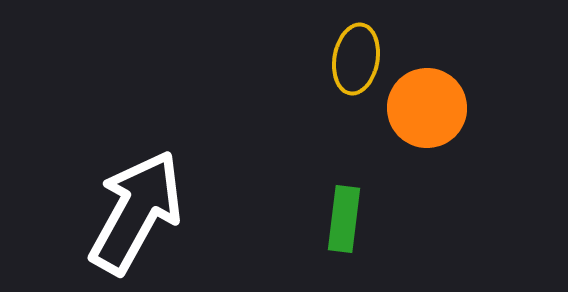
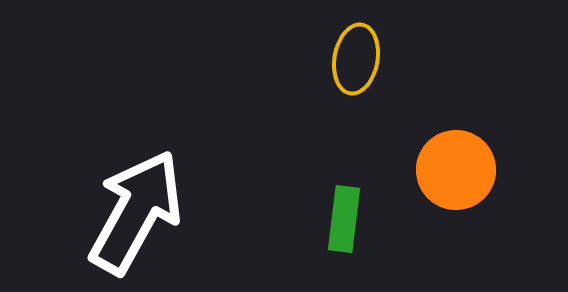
orange circle: moved 29 px right, 62 px down
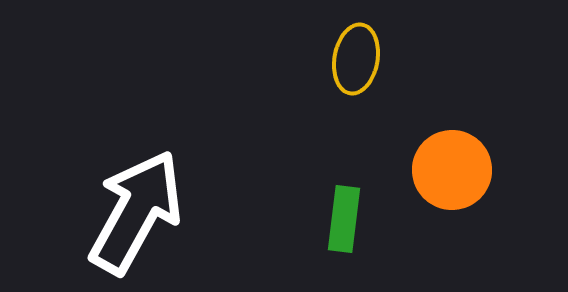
orange circle: moved 4 px left
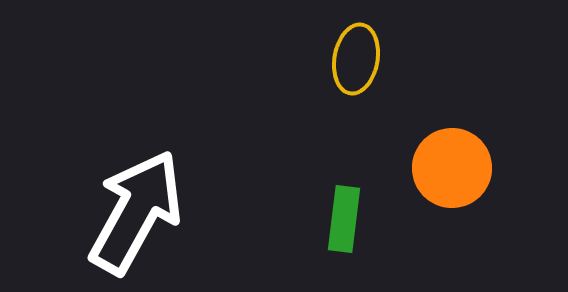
orange circle: moved 2 px up
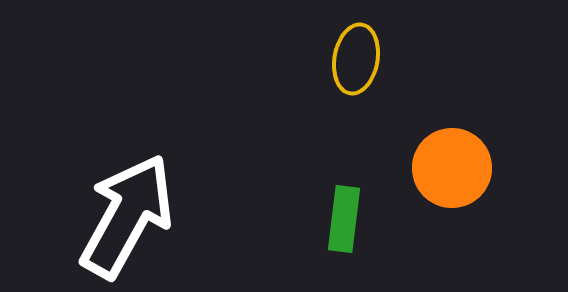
white arrow: moved 9 px left, 4 px down
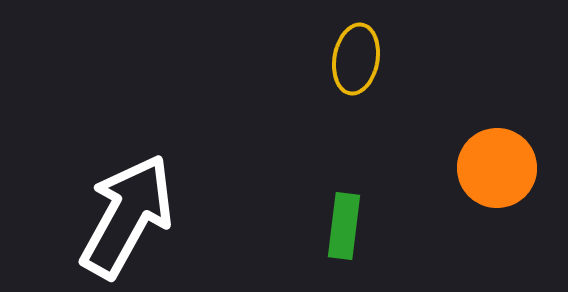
orange circle: moved 45 px right
green rectangle: moved 7 px down
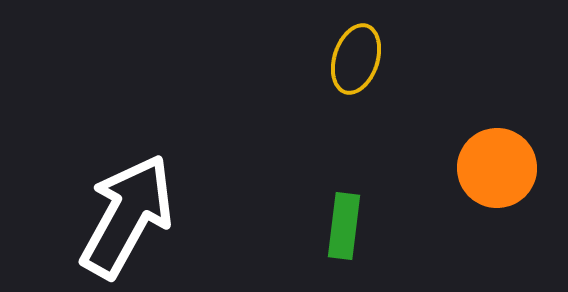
yellow ellipse: rotated 8 degrees clockwise
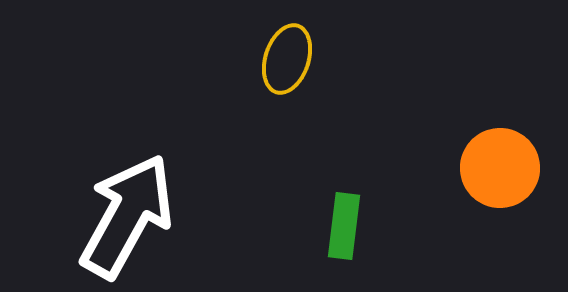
yellow ellipse: moved 69 px left
orange circle: moved 3 px right
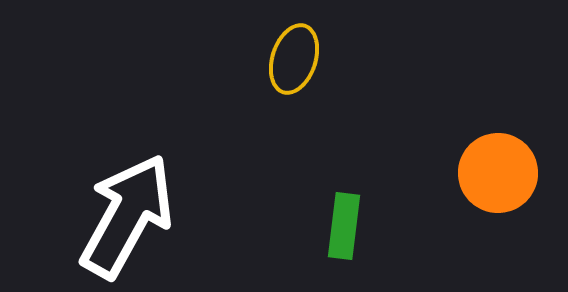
yellow ellipse: moved 7 px right
orange circle: moved 2 px left, 5 px down
